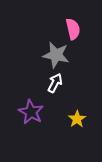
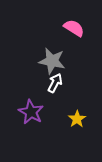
pink semicircle: moved 1 px right, 1 px up; rotated 45 degrees counterclockwise
gray star: moved 4 px left, 6 px down
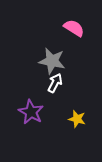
yellow star: rotated 24 degrees counterclockwise
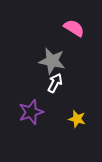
purple star: rotated 25 degrees clockwise
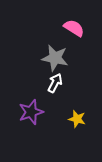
gray star: moved 3 px right, 3 px up
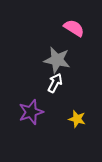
gray star: moved 2 px right, 2 px down
